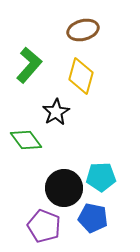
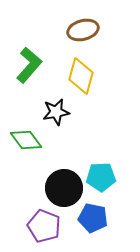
black star: rotated 20 degrees clockwise
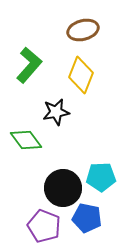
yellow diamond: moved 1 px up; rotated 6 degrees clockwise
black circle: moved 1 px left
blue pentagon: moved 6 px left
